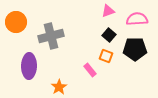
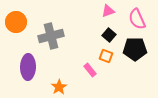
pink semicircle: rotated 110 degrees counterclockwise
purple ellipse: moved 1 px left, 1 px down
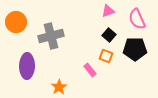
purple ellipse: moved 1 px left, 1 px up
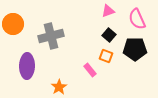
orange circle: moved 3 px left, 2 px down
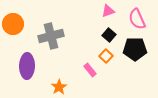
orange square: rotated 24 degrees clockwise
